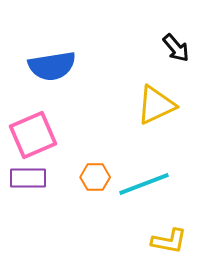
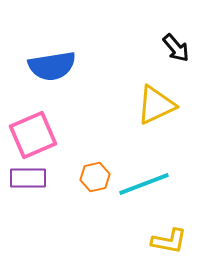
orange hexagon: rotated 12 degrees counterclockwise
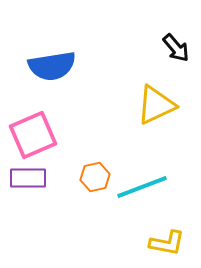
cyan line: moved 2 px left, 3 px down
yellow L-shape: moved 2 px left, 2 px down
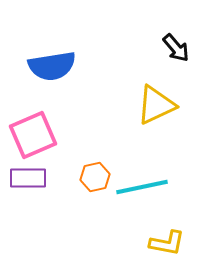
cyan line: rotated 9 degrees clockwise
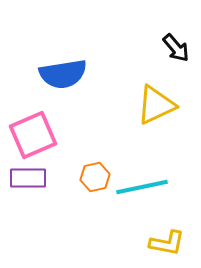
blue semicircle: moved 11 px right, 8 px down
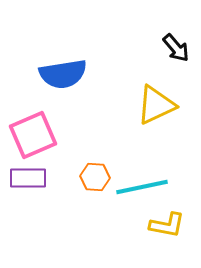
orange hexagon: rotated 16 degrees clockwise
yellow L-shape: moved 18 px up
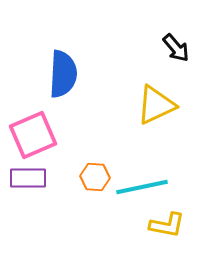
blue semicircle: rotated 78 degrees counterclockwise
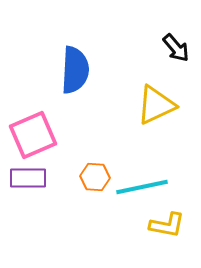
blue semicircle: moved 12 px right, 4 px up
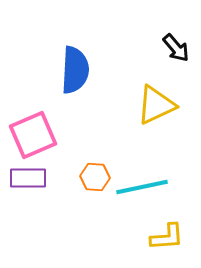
yellow L-shape: moved 12 px down; rotated 15 degrees counterclockwise
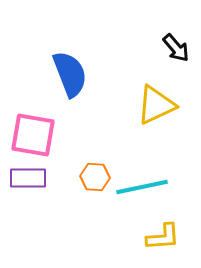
blue semicircle: moved 5 px left, 4 px down; rotated 24 degrees counterclockwise
pink square: rotated 33 degrees clockwise
yellow L-shape: moved 4 px left
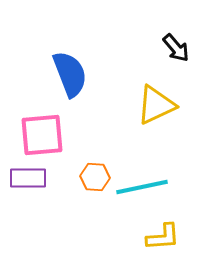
pink square: moved 9 px right; rotated 15 degrees counterclockwise
